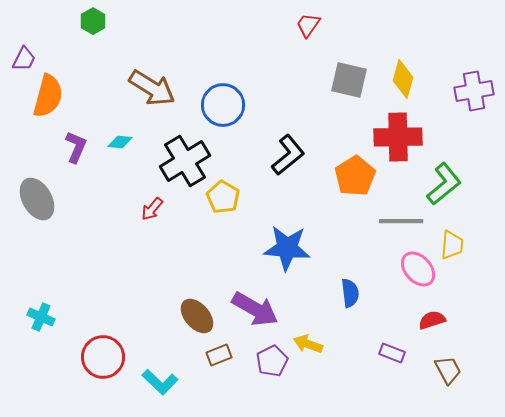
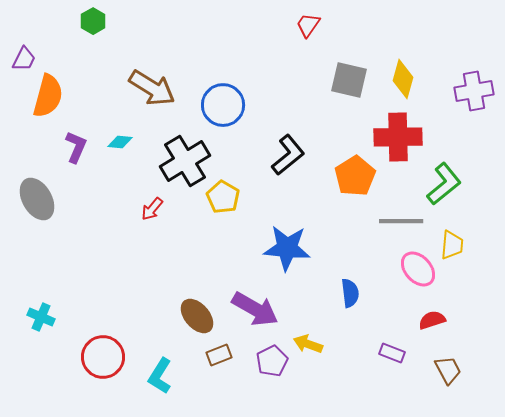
cyan L-shape: moved 6 px up; rotated 78 degrees clockwise
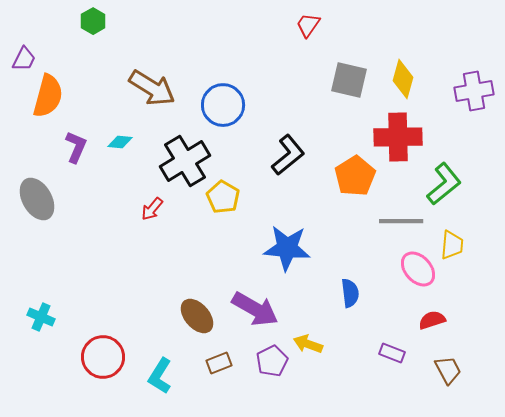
brown rectangle: moved 8 px down
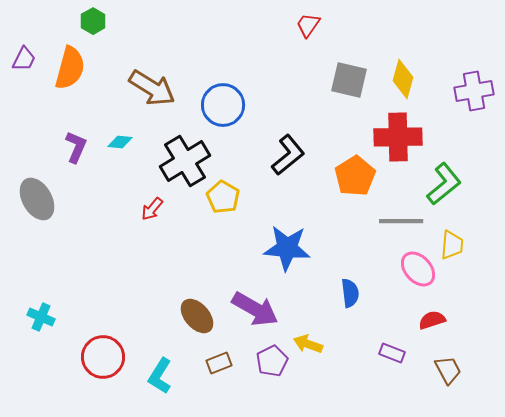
orange semicircle: moved 22 px right, 28 px up
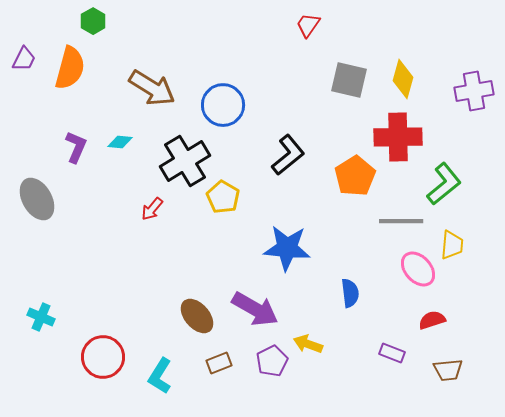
brown trapezoid: rotated 112 degrees clockwise
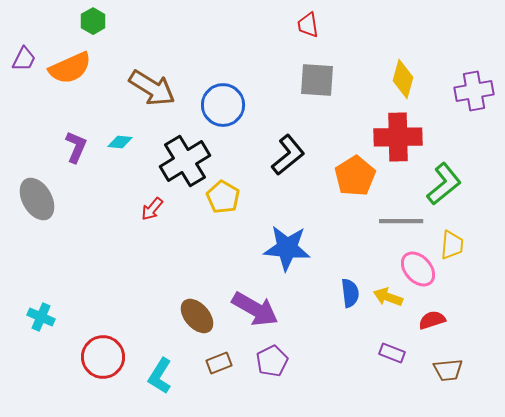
red trapezoid: rotated 44 degrees counterclockwise
orange semicircle: rotated 51 degrees clockwise
gray square: moved 32 px left; rotated 9 degrees counterclockwise
yellow arrow: moved 80 px right, 47 px up
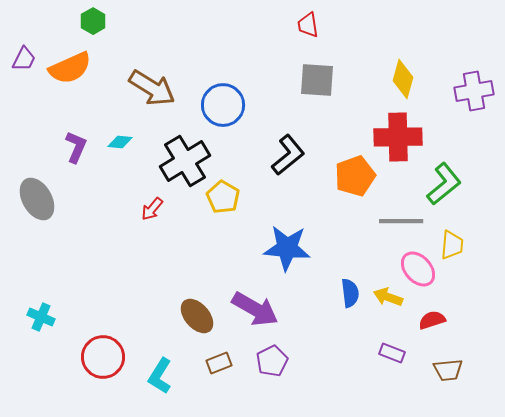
orange pentagon: rotated 12 degrees clockwise
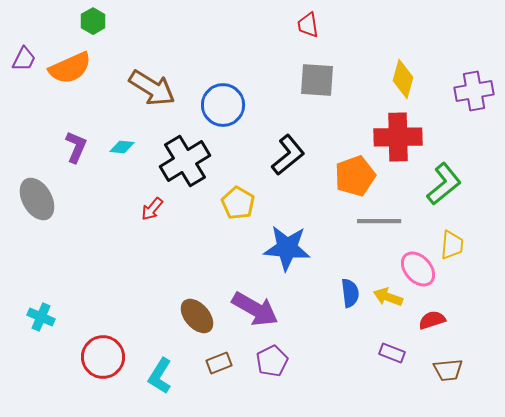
cyan diamond: moved 2 px right, 5 px down
yellow pentagon: moved 15 px right, 6 px down
gray line: moved 22 px left
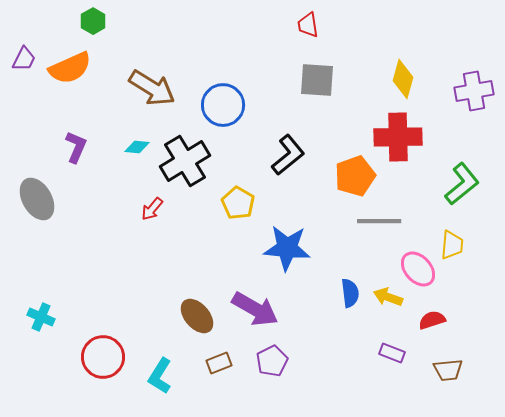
cyan diamond: moved 15 px right
green L-shape: moved 18 px right
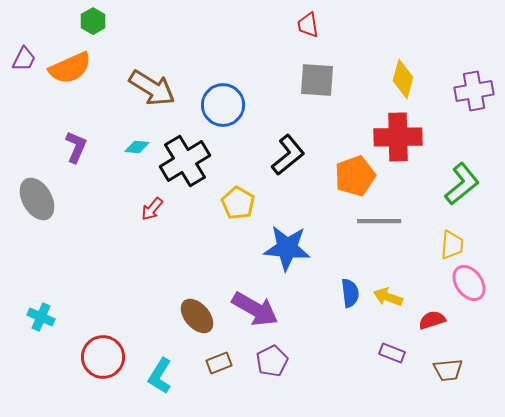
pink ellipse: moved 51 px right, 14 px down; rotated 6 degrees clockwise
